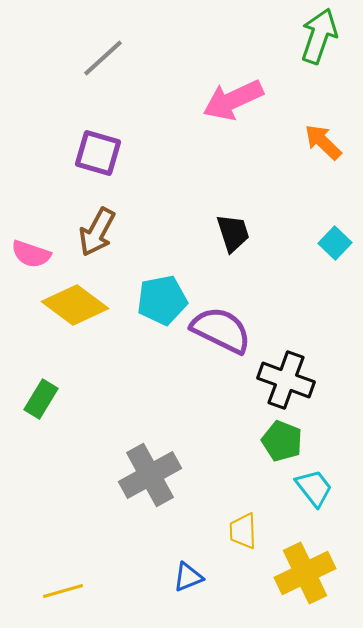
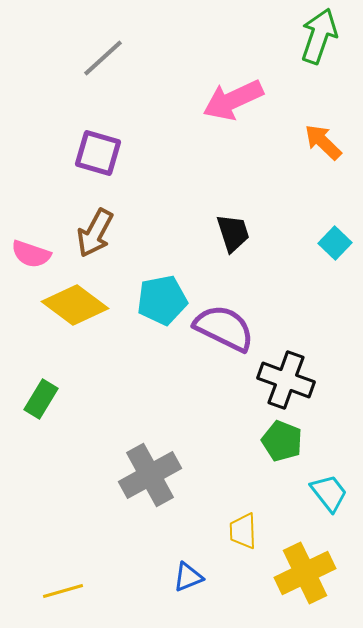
brown arrow: moved 2 px left, 1 px down
purple semicircle: moved 3 px right, 2 px up
cyan trapezoid: moved 15 px right, 5 px down
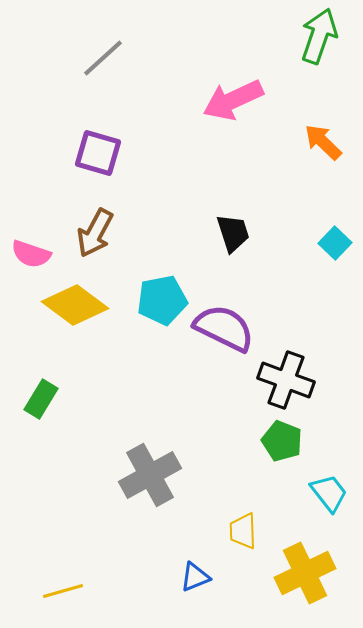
blue triangle: moved 7 px right
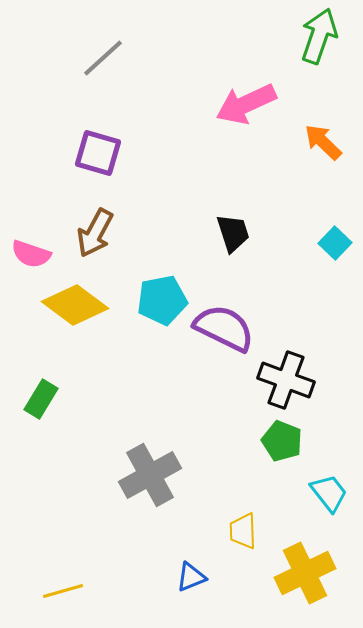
pink arrow: moved 13 px right, 4 px down
blue triangle: moved 4 px left
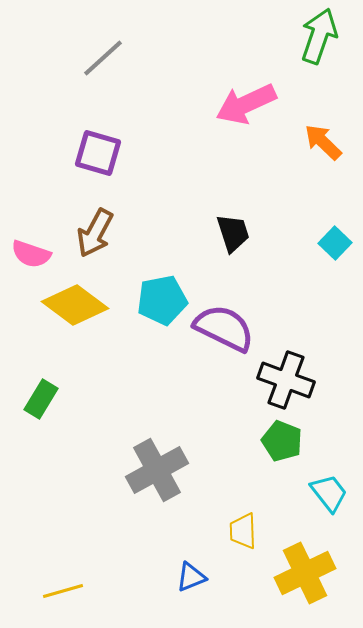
gray cross: moved 7 px right, 5 px up
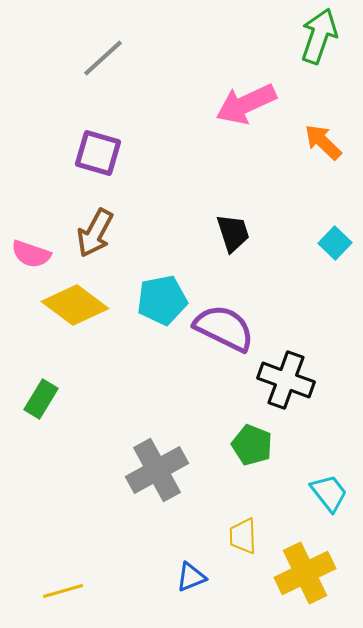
green pentagon: moved 30 px left, 4 px down
yellow trapezoid: moved 5 px down
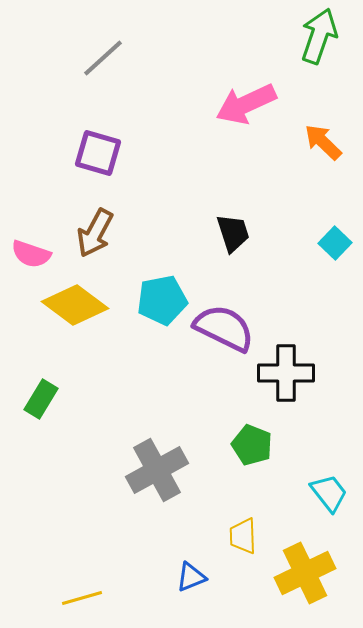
black cross: moved 7 px up; rotated 20 degrees counterclockwise
yellow line: moved 19 px right, 7 px down
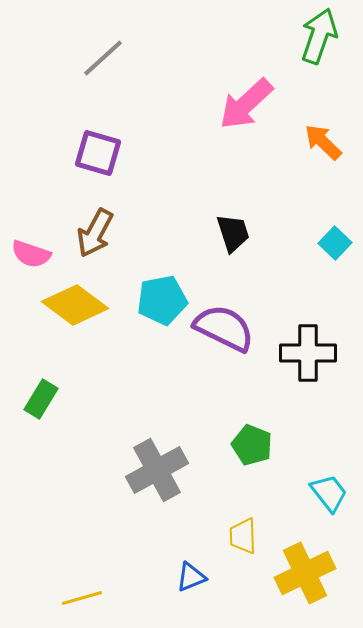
pink arrow: rotated 18 degrees counterclockwise
black cross: moved 22 px right, 20 px up
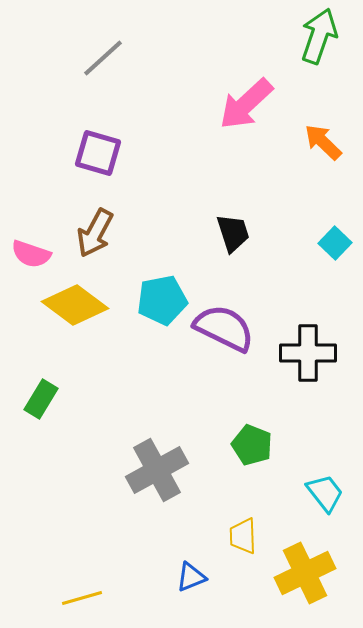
cyan trapezoid: moved 4 px left
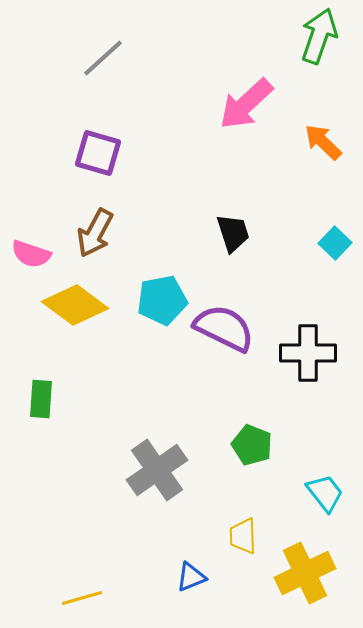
green rectangle: rotated 27 degrees counterclockwise
gray cross: rotated 6 degrees counterclockwise
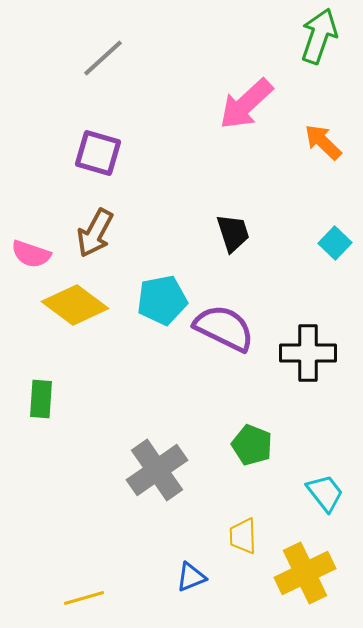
yellow line: moved 2 px right
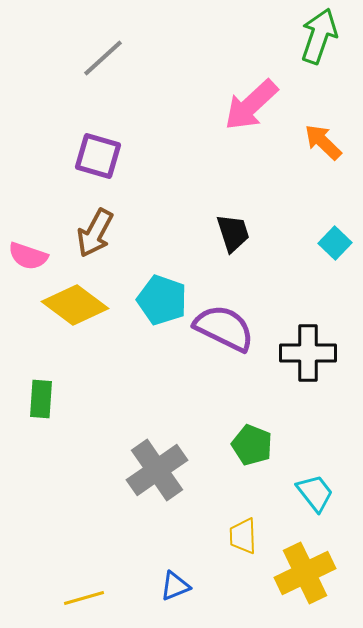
pink arrow: moved 5 px right, 1 px down
purple square: moved 3 px down
pink semicircle: moved 3 px left, 2 px down
cyan pentagon: rotated 30 degrees clockwise
cyan trapezoid: moved 10 px left
blue triangle: moved 16 px left, 9 px down
